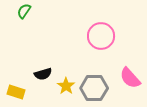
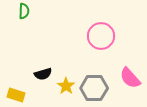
green semicircle: rotated 147 degrees clockwise
yellow rectangle: moved 3 px down
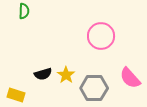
yellow star: moved 11 px up
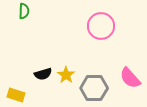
pink circle: moved 10 px up
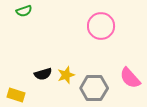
green semicircle: rotated 70 degrees clockwise
yellow star: rotated 18 degrees clockwise
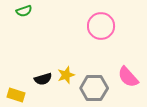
black semicircle: moved 5 px down
pink semicircle: moved 2 px left, 1 px up
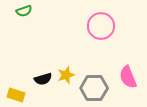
pink semicircle: rotated 20 degrees clockwise
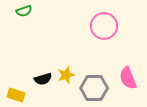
pink circle: moved 3 px right
pink semicircle: moved 1 px down
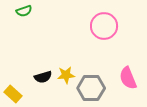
yellow star: rotated 12 degrees clockwise
black semicircle: moved 2 px up
gray hexagon: moved 3 px left
yellow rectangle: moved 3 px left, 1 px up; rotated 24 degrees clockwise
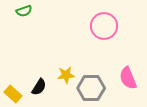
black semicircle: moved 4 px left, 10 px down; rotated 42 degrees counterclockwise
